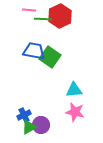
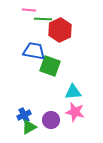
red hexagon: moved 14 px down
green square: moved 9 px down; rotated 15 degrees counterclockwise
cyan triangle: moved 1 px left, 2 px down
purple circle: moved 10 px right, 5 px up
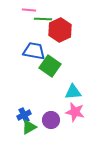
green square: rotated 15 degrees clockwise
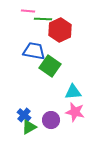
pink line: moved 1 px left, 1 px down
blue cross: rotated 24 degrees counterclockwise
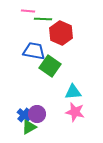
red hexagon: moved 1 px right, 3 px down; rotated 10 degrees counterclockwise
purple circle: moved 14 px left, 6 px up
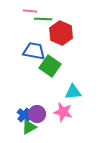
pink line: moved 2 px right
pink star: moved 12 px left
